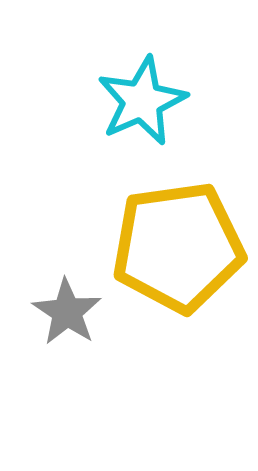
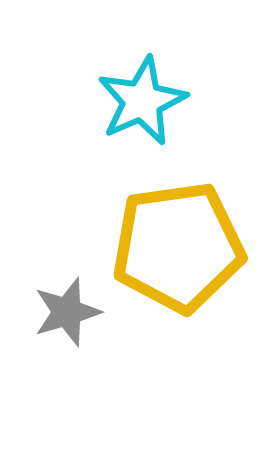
gray star: rotated 22 degrees clockwise
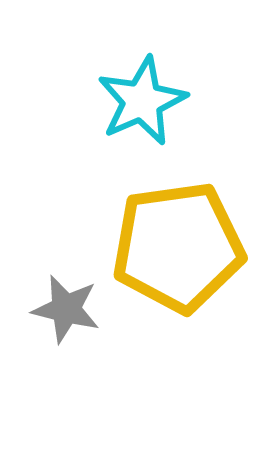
gray star: moved 1 px left, 3 px up; rotated 30 degrees clockwise
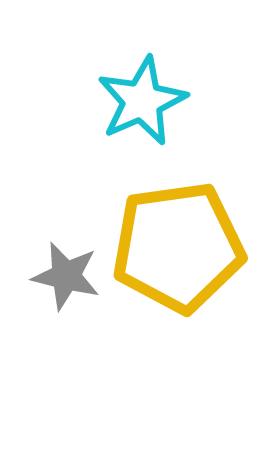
gray star: moved 33 px up
